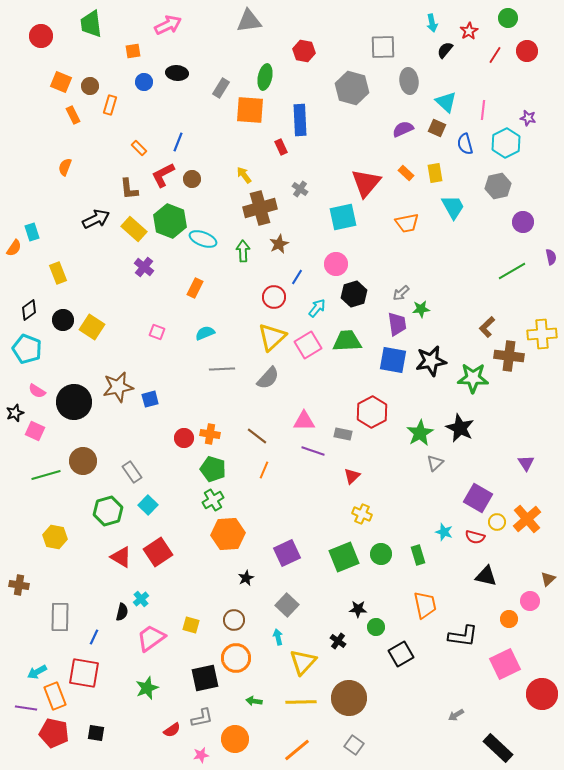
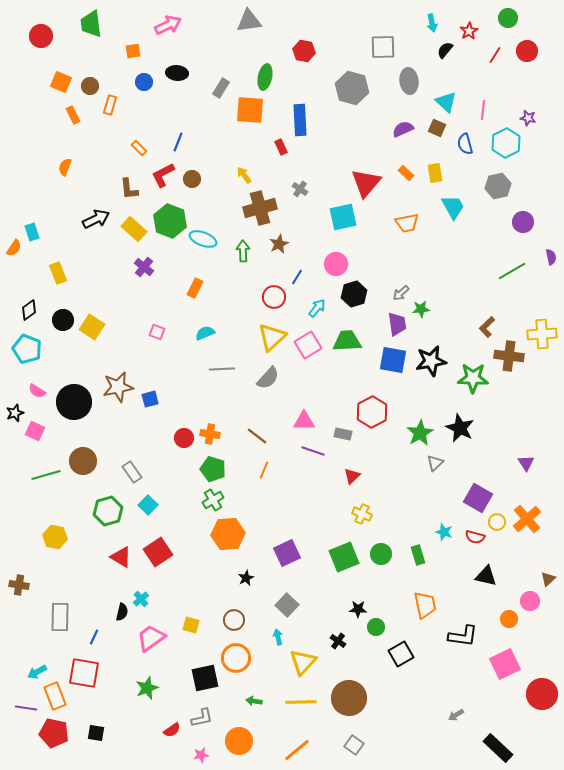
orange circle at (235, 739): moved 4 px right, 2 px down
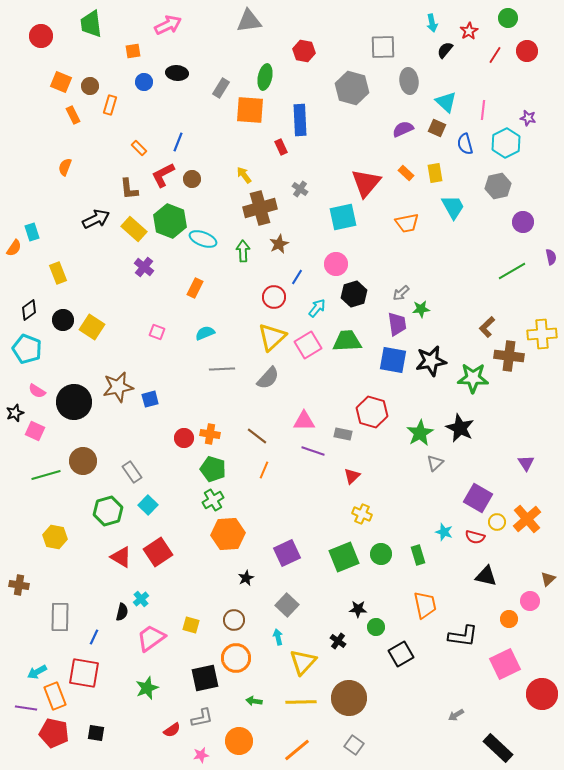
red hexagon at (372, 412): rotated 16 degrees counterclockwise
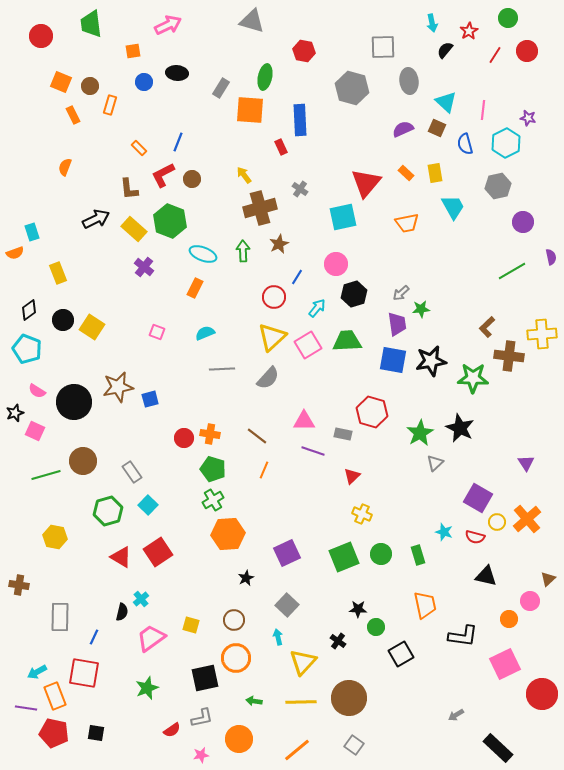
gray triangle at (249, 21): moved 3 px right; rotated 24 degrees clockwise
cyan ellipse at (203, 239): moved 15 px down
orange semicircle at (14, 248): moved 1 px right, 5 px down; rotated 36 degrees clockwise
orange circle at (239, 741): moved 2 px up
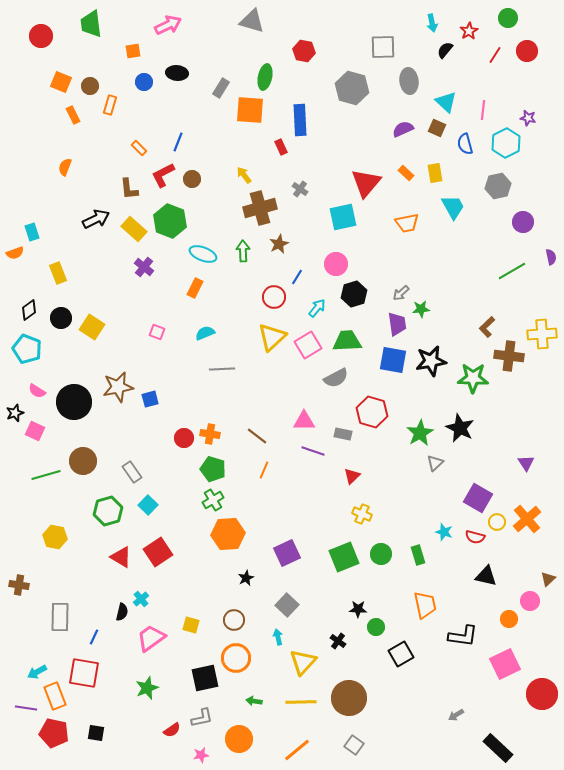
black circle at (63, 320): moved 2 px left, 2 px up
gray semicircle at (268, 378): moved 68 px right; rotated 20 degrees clockwise
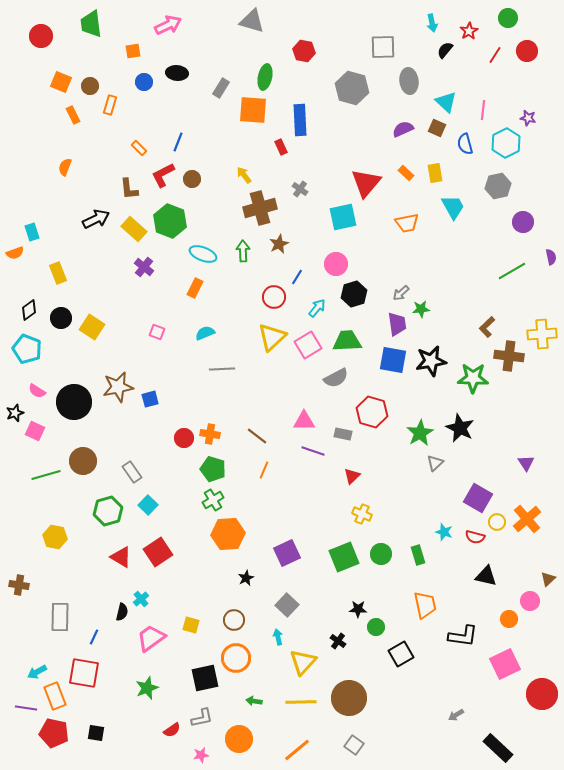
orange square at (250, 110): moved 3 px right
